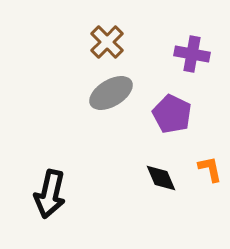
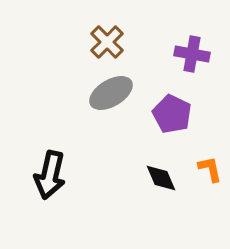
black arrow: moved 19 px up
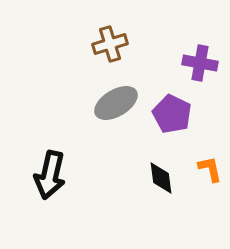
brown cross: moved 3 px right, 2 px down; rotated 28 degrees clockwise
purple cross: moved 8 px right, 9 px down
gray ellipse: moved 5 px right, 10 px down
black diamond: rotated 16 degrees clockwise
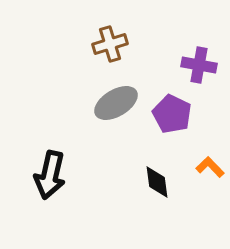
purple cross: moved 1 px left, 2 px down
orange L-shape: moved 2 px up; rotated 32 degrees counterclockwise
black diamond: moved 4 px left, 4 px down
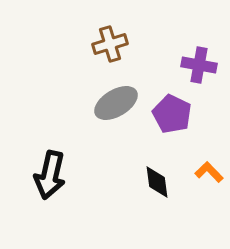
orange L-shape: moved 1 px left, 5 px down
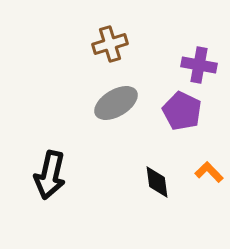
purple pentagon: moved 10 px right, 3 px up
